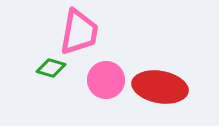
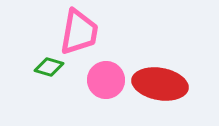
green diamond: moved 2 px left, 1 px up
red ellipse: moved 3 px up
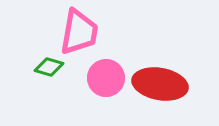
pink circle: moved 2 px up
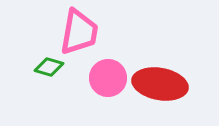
pink circle: moved 2 px right
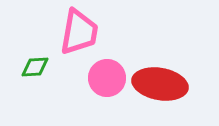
green diamond: moved 14 px left; rotated 20 degrees counterclockwise
pink circle: moved 1 px left
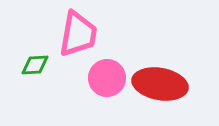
pink trapezoid: moved 1 px left, 2 px down
green diamond: moved 2 px up
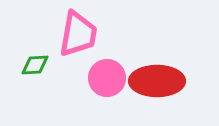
red ellipse: moved 3 px left, 3 px up; rotated 10 degrees counterclockwise
